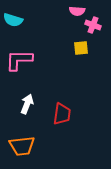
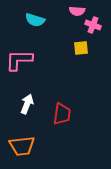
cyan semicircle: moved 22 px right
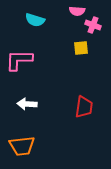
white arrow: rotated 108 degrees counterclockwise
red trapezoid: moved 22 px right, 7 px up
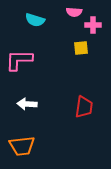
pink semicircle: moved 3 px left, 1 px down
pink cross: rotated 21 degrees counterclockwise
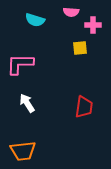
pink semicircle: moved 3 px left
yellow square: moved 1 px left
pink L-shape: moved 1 px right, 4 px down
white arrow: moved 1 px up; rotated 54 degrees clockwise
orange trapezoid: moved 1 px right, 5 px down
